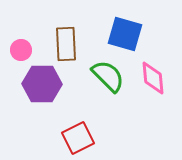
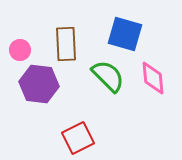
pink circle: moved 1 px left
purple hexagon: moved 3 px left; rotated 6 degrees clockwise
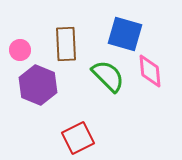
pink diamond: moved 3 px left, 7 px up
purple hexagon: moved 1 px left, 1 px down; rotated 15 degrees clockwise
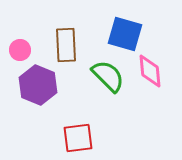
brown rectangle: moved 1 px down
red square: rotated 20 degrees clockwise
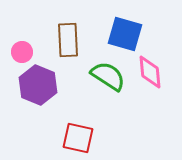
brown rectangle: moved 2 px right, 5 px up
pink circle: moved 2 px right, 2 px down
pink diamond: moved 1 px down
green semicircle: rotated 12 degrees counterclockwise
red square: rotated 20 degrees clockwise
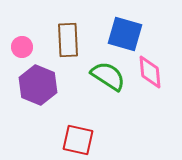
pink circle: moved 5 px up
red square: moved 2 px down
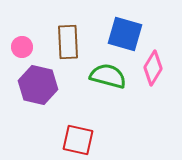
brown rectangle: moved 2 px down
pink diamond: moved 3 px right, 4 px up; rotated 36 degrees clockwise
green semicircle: rotated 18 degrees counterclockwise
purple hexagon: rotated 9 degrees counterclockwise
